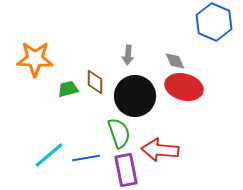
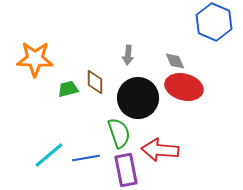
black circle: moved 3 px right, 2 px down
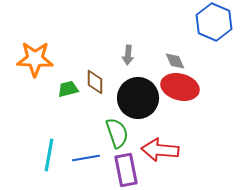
red ellipse: moved 4 px left
green semicircle: moved 2 px left
cyan line: rotated 40 degrees counterclockwise
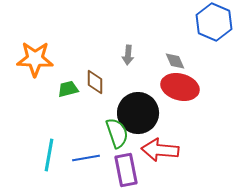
black circle: moved 15 px down
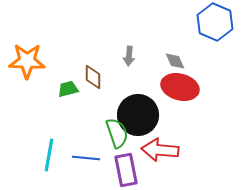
blue hexagon: moved 1 px right
gray arrow: moved 1 px right, 1 px down
orange star: moved 8 px left, 2 px down
brown diamond: moved 2 px left, 5 px up
black circle: moved 2 px down
blue line: rotated 16 degrees clockwise
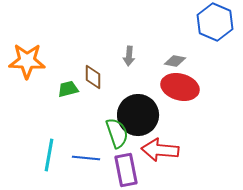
gray diamond: rotated 55 degrees counterclockwise
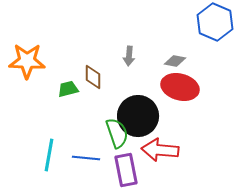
black circle: moved 1 px down
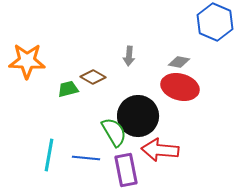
gray diamond: moved 4 px right, 1 px down
brown diamond: rotated 60 degrees counterclockwise
green semicircle: moved 3 px left, 1 px up; rotated 12 degrees counterclockwise
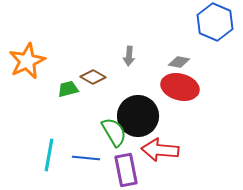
orange star: rotated 27 degrees counterclockwise
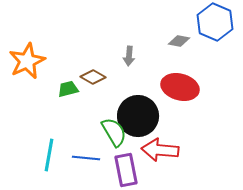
gray diamond: moved 21 px up
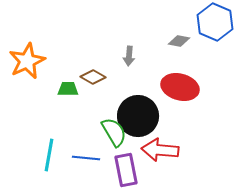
green trapezoid: rotated 15 degrees clockwise
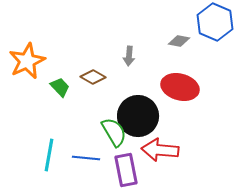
green trapezoid: moved 8 px left, 2 px up; rotated 45 degrees clockwise
